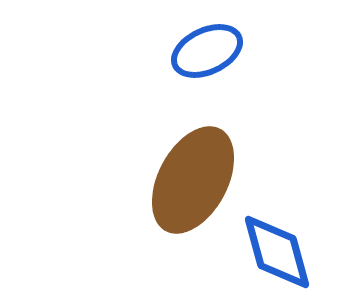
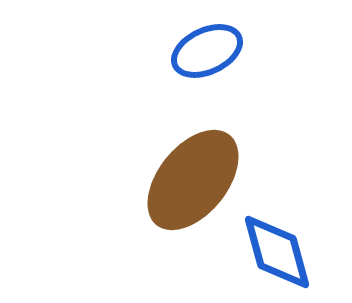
brown ellipse: rotated 11 degrees clockwise
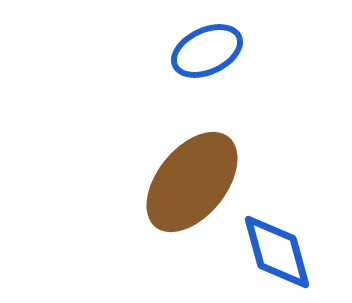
brown ellipse: moved 1 px left, 2 px down
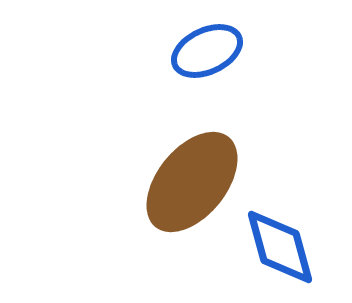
blue diamond: moved 3 px right, 5 px up
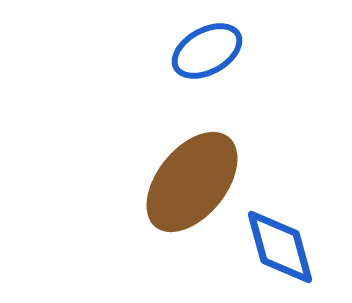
blue ellipse: rotated 4 degrees counterclockwise
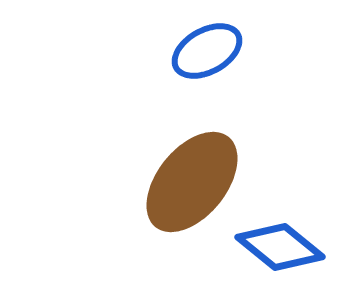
blue diamond: rotated 36 degrees counterclockwise
